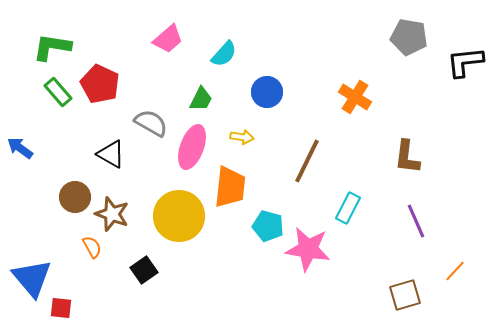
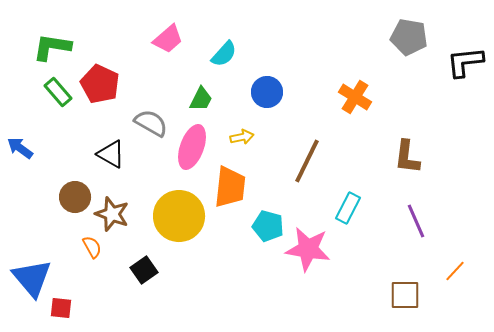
yellow arrow: rotated 20 degrees counterclockwise
brown square: rotated 16 degrees clockwise
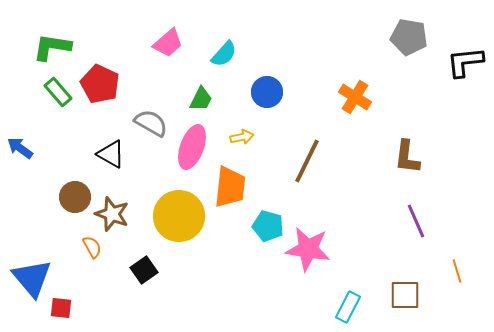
pink trapezoid: moved 4 px down
cyan rectangle: moved 99 px down
orange line: moved 2 px right; rotated 60 degrees counterclockwise
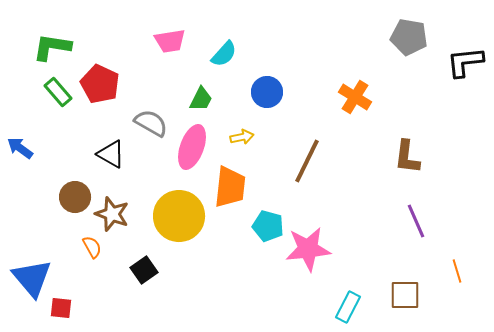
pink trapezoid: moved 2 px right, 2 px up; rotated 32 degrees clockwise
pink star: rotated 15 degrees counterclockwise
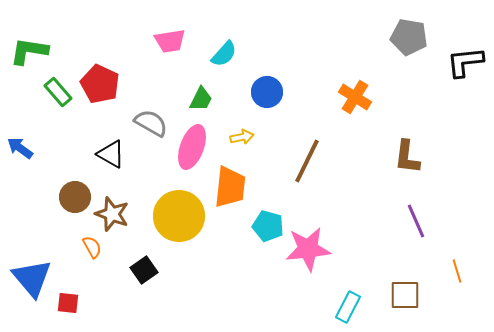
green L-shape: moved 23 px left, 4 px down
red square: moved 7 px right, 5 px up
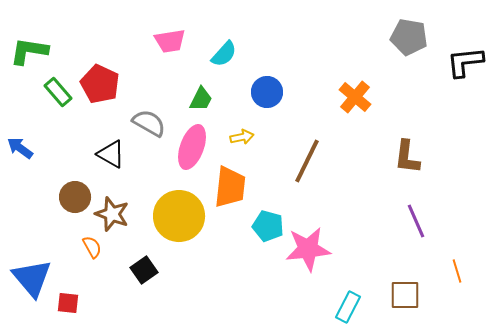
orange cross: rotated 8 degrees clockwise
gray semicircle: moved 2 px left
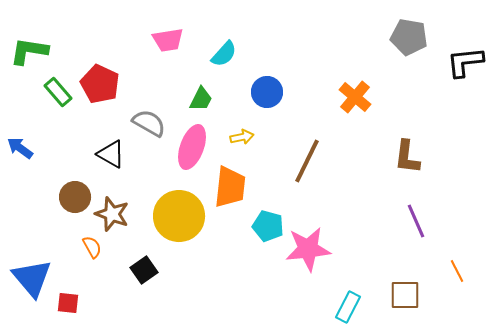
pink trapezoid: moved 2 px left, 1 px up
orange line: rotated 10 degrees counterclockwise
